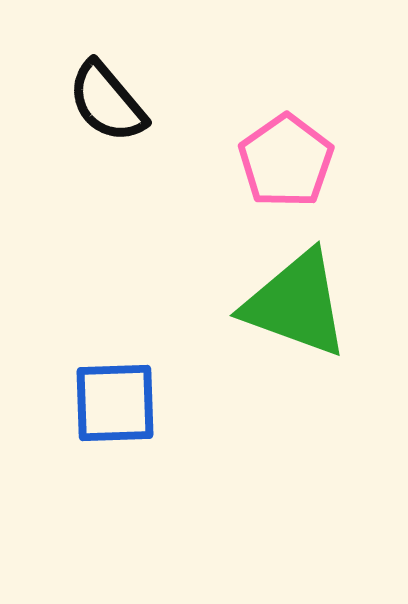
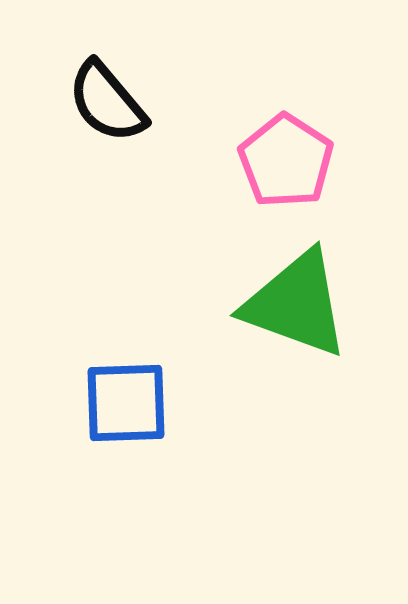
pink pentagon: rotated 4 degrees counterclockwise
blue square: moved 11 px right
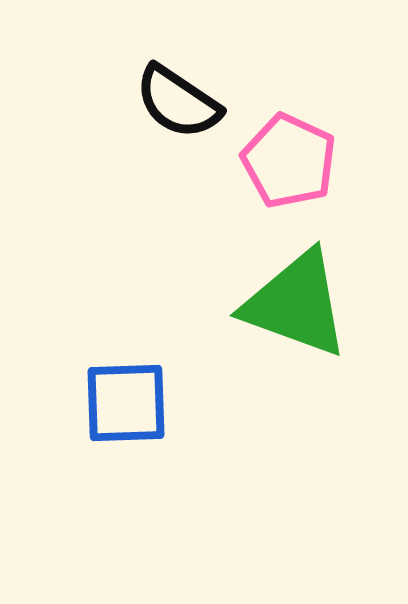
black semicircle: moved 71 px right; rotated 16 degrees counterclockwise
pink pentagon: moved 3 px right; rotated 8 degrees counterclockwise
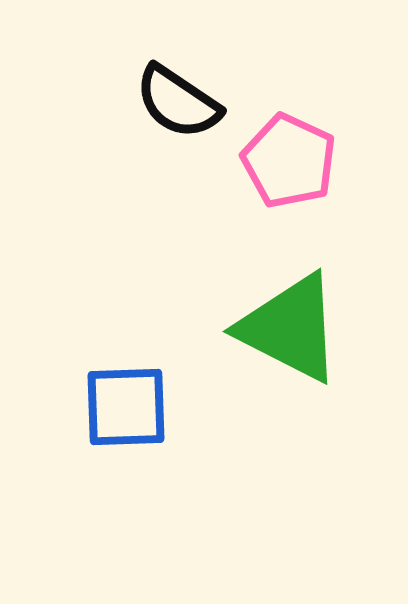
green triangle: moved 6 px left, 24 px down; rotated 7 degrees clockwise
blue square: moved 4 px down
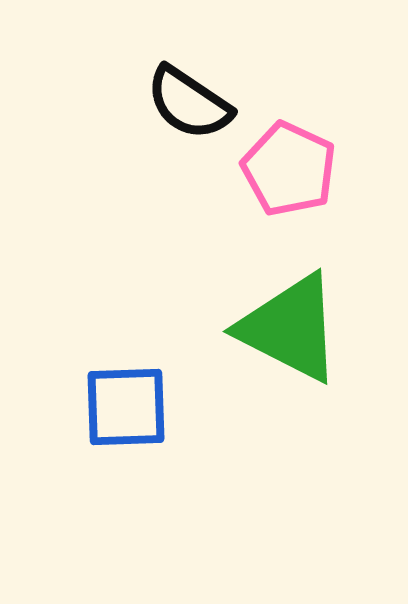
black semicircle: moved 11 px right, 1 px down
pink pentagon: moved 8 px down
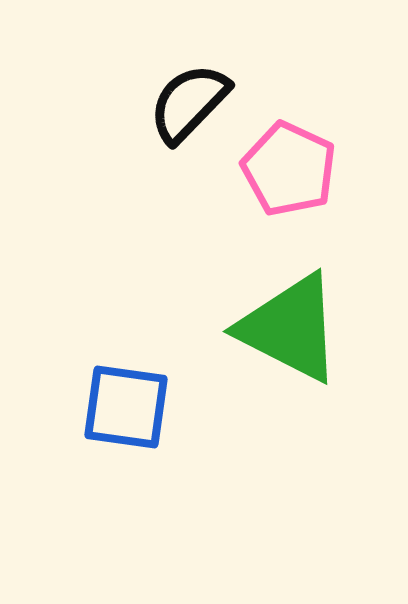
black semicircle: rotated 100 degrees clockwise
blue square: rotated 10 degrees clockwise
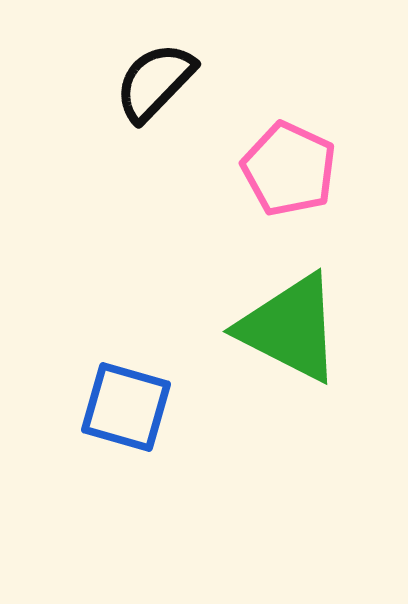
black semicircle: moved 34 px left, 21 px up
blue square: rotated 8 degrees clockwise
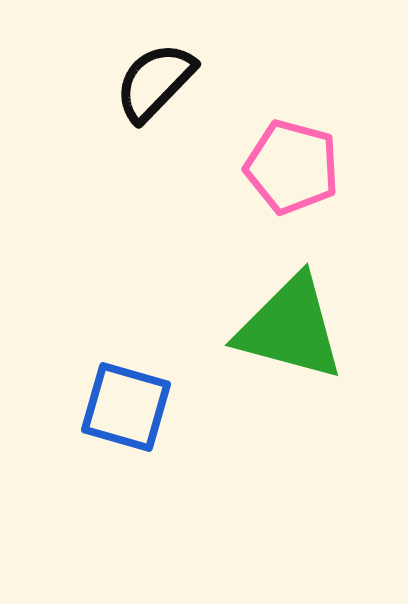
pink pentagon: moved 3 px right, 2 px up; rotated 10 degrees counterclockwise
green triangle: rotated 12 degrees counterclockwise
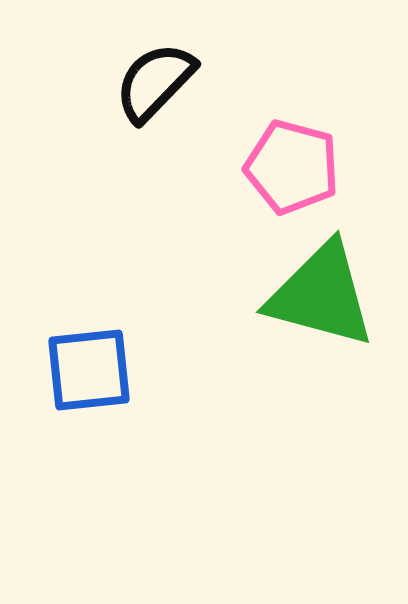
green triangle: moved 31 px right, 33 px up
blue square: moved 37 px left, 37 px up; rotated 22 degrees counterclockwise
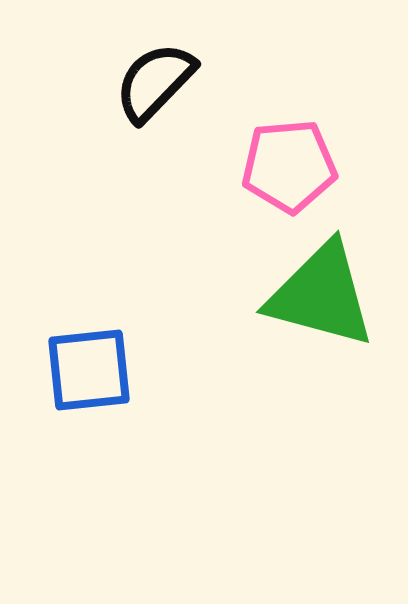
pink pentagon: moved 3 px left, 1 px up; rotated 20 degrees counterclockwise
